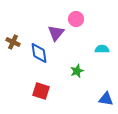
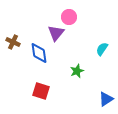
pink circle: moved 7 px left, 2 px up
cyan semicircle: rotated 56 degrees counterclockwise
blue triangle: rotated 42 degrees counterclockwise
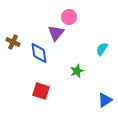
blue triangle: moved 1 px left, 1 px down
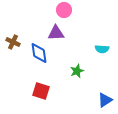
pink circle: moved 5 px left, 7 px up
purple triangle: rotated 48 degrees clockwise
cyan semicircle: rotated 120 degrees counterclockwise
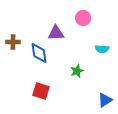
pink circle: moved 19 px right, 8 px down
brown cross: rotated 24 degrees counterclockwise
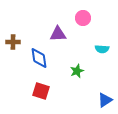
purple triangle: moved 2 px right, 1 px down
blue diamond: moved 5 px down
